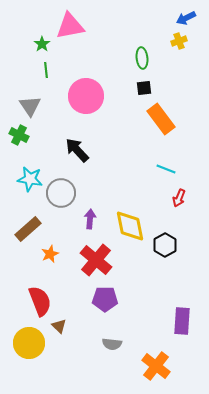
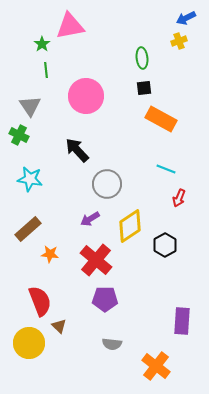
orange rectangle: rotated 24 degrees counterclockwise
gray circle: moved 46 px right, 9 px up
purple arrow: rotated 126 degrees counterclockwise
yellow diamond: rotated 68 degrees clockwise
orange star: rotated 30 degrees clockwise
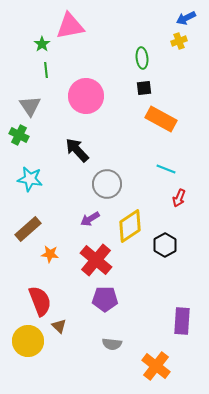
yellow circle: moved 1 px left, 2 px up
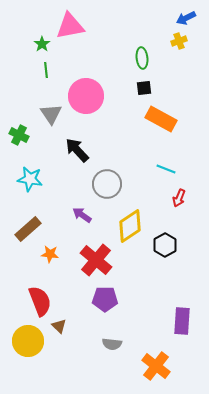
gray triangle: moved 21 px right, 8 px down
purple arrow: moved 8 px left, 4 px up; rotated 66 degrees clockwise
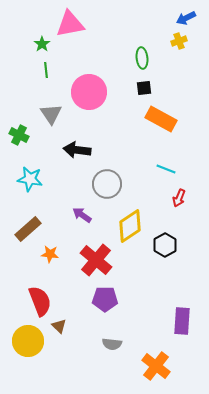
pink triangle: moved 2 px up
pink circle: moved 3 px right, 4 px up
black arrow: rotated 40 degrees counterclockwise
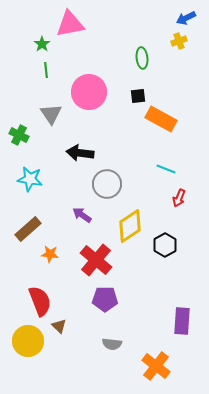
black square: moved 6 px left, 8 px down
black arrow: moved 3 px right, 3 px down
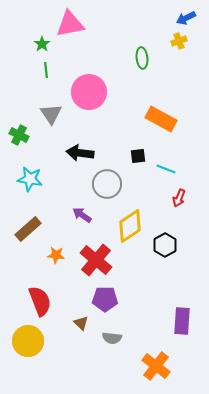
black square: moved 60 px down
orange star: moved 6 px right, 1 px down
brown triangle: moved 22 px right, 3 px up
gray semicircle: moved 6 px up
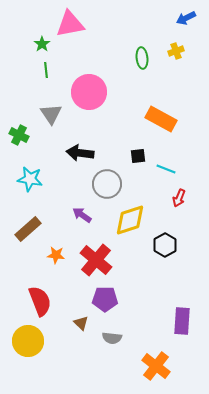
yellow cross: moved 3 px left, 10 px down
yellow diamond: moved 6 px up; rotated 16 degrees clockwise
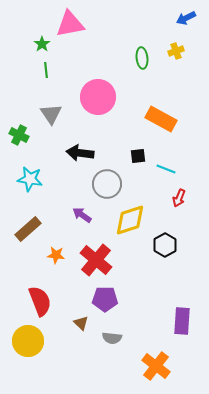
pink circle: moved 9 px right, 5 px down
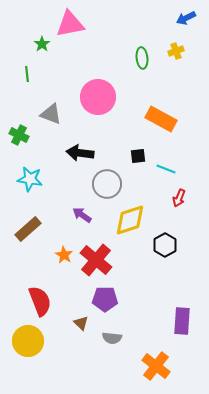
green line: moved 19 px left, 4 px down
gray triangle: rotated 35 degrees counterclockwise
orange star: moved 8 px right; rotated 24 degrees clockwise
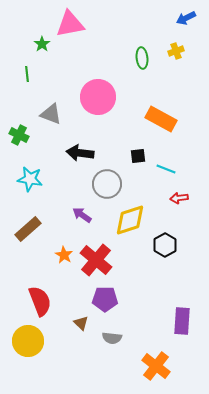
red arrow: rotated 60 degrees clockwise
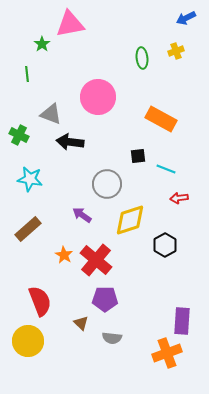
black arrow: moved 10 px left, 11 px up
orange cross: moved 11 px right, 13 px up; rotated 32 degrees clockwise
